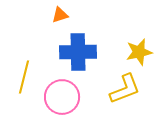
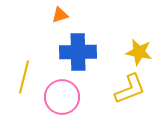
yellow star: rotated 24 degrees clockwise
yellow L-shape: moved 5 px right
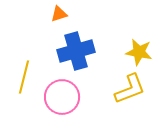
orange triangle: moved 1 px left, 1 px up
blue cross: moved 2 px left, 1 px up; rotated 15 degrees counterclockwise
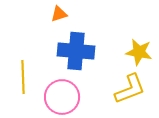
blue cross: rotated 21 degrees clockwise
yellow line: moved 1 px left; rotated 16 degrees counterclockwise
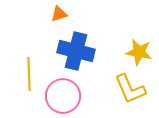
blue cross: rotated 9 degrees clockwise
yellow line: moved 6 px right, 3 px up
yellow L-shape: rotated 88 degrees clockwise
pink circle: moved 1 px right, 1 px up
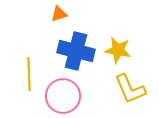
yellow star: moved 21 px left, 2 px up
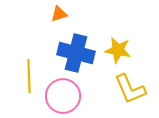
blue cross: moved 2 px down
yellow line: moved 2 px down
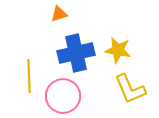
blue cross: rotated 27 degrees counterclockwise
